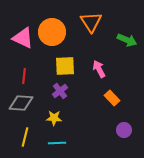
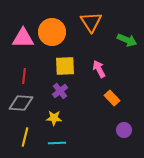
pink triangle: rotated 25 degrees counterclockwise
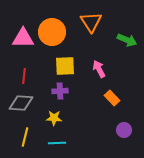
purple cross: rotated 35 degrees clockwise
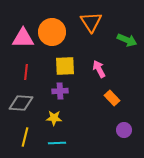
red line: moved 2 px right, 4 px up
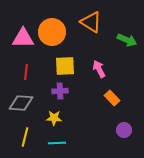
orange triangle: rotated 25 degrees counterclockwise
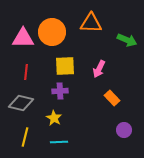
orange triangle: moved 1 px down; rotated 30 degrees counterclockwise
pink arrow: rotated 126 degrees counterclockwise
gray diamond: rotated 10 degrees clockwise
yellow star: rotated 28 degrees clockwise
cyan line: moved 2 px right, 1 px up
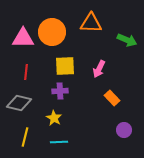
gray diamond: moved 2 px left
